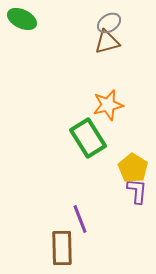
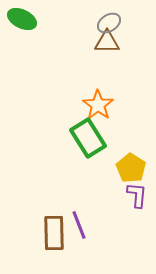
brown triangle: rotated 16 degrees clockwise
orange star: moved 10 px left; rotated 24 degrees counterclockwise
yellow pentagon: moved 2 px left
purple L-shape: moved 4 px down
purple line: moved 1 px left, 6 px down
brown rectangle: moved 8 px left, 15 px up
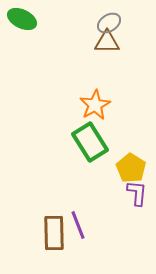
orange star: moved 3 px left; rotated 8 degrees clockwise
green rectangle: moved 2 px right, 4 px down
purple L-shape: moved 2 px up
purple line: moved 1 px left
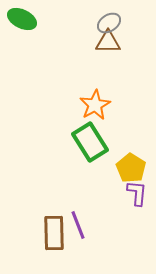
brown triangle: moved 1 px right
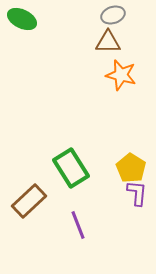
gray ellipse: moved 4 px right, 8 px up; rotated 15 degrees clockwise
orange star: moved 26 px right, 30 px up; rotated 28 degrees counterclockwise
green rectangle: moved 19 px left, 26 px down
brown rectangle: moved 25 px left, 32 px up; rotated 48 degrees clockwise
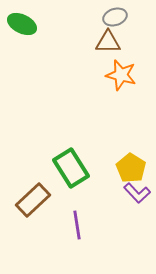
gray ellipse: moved 2 px right, 2 px down
green ellipse: moved 5 px down
purple L-shape: rotated 132 degrees clockwise
brown rectangle: moved 4 px right, 1 px up
purple line: moved 1 px left; rotated 12 degrees clockwise
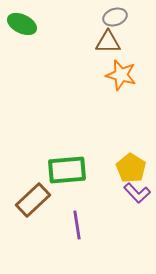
green rectangle: moved 4 px left, 2 px down; rotated 63 degrees counterclockwise
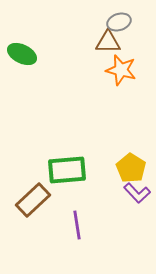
gray ellipse: moved 4 px right, 5 px down
green ellipse: moved 30 px down
orange star: moved 5 px up
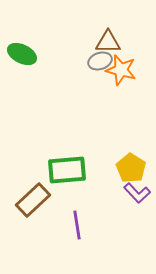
gray ellipse: moved 19 px left, 39 px down
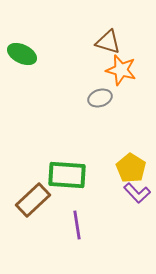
brown triangle: rotated 16 degrees clockwise
gray ellipse: moved 37 px down
green rectangle: moved 5 px down; rotated 9 degrees clockwise
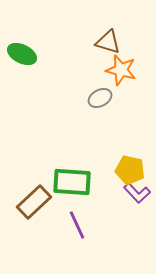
gray ellipse: rotated 10 degrees counterclockwise
yellow pentagon: moved 1 px left, 2 px down; rotated 20 degrees counterclockwise
green rectangle: moved 5 px right, 7 px down
brown rectangle: moved 1 px right, 2 px down
purple line: rotated 16 degrees counterclockwise
